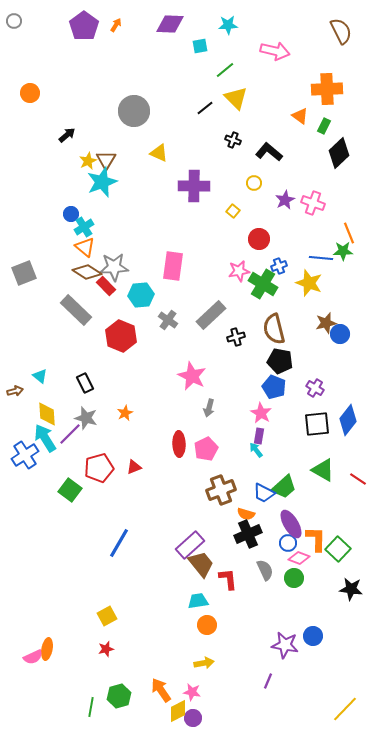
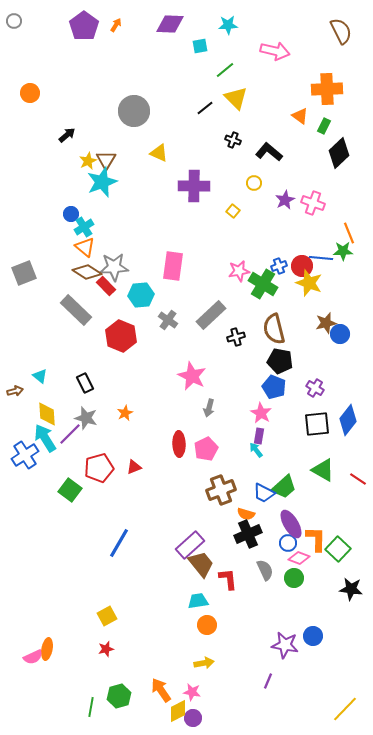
red circle at (259, 239): moved 43 px right, 27 px down
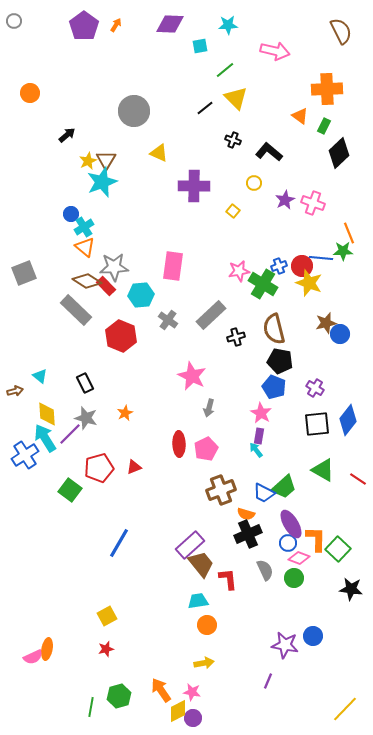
brown diamond at (87, 272): moved 9 px down
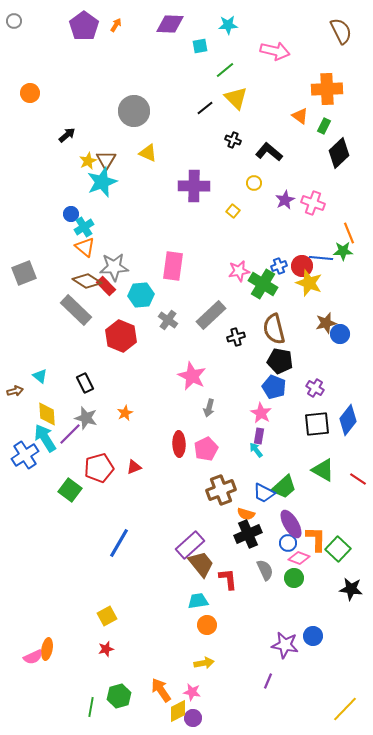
yellow triangle at (159, 153): moved 11 px left
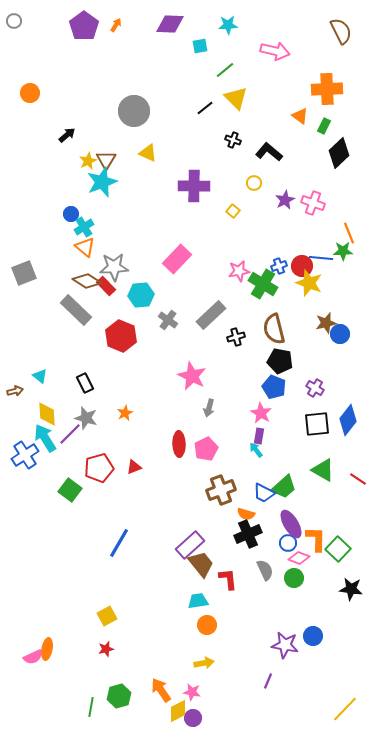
pink rectangle at (173, 266): moved 4 px right, 7 px up; rotated 36 degrees clockwise
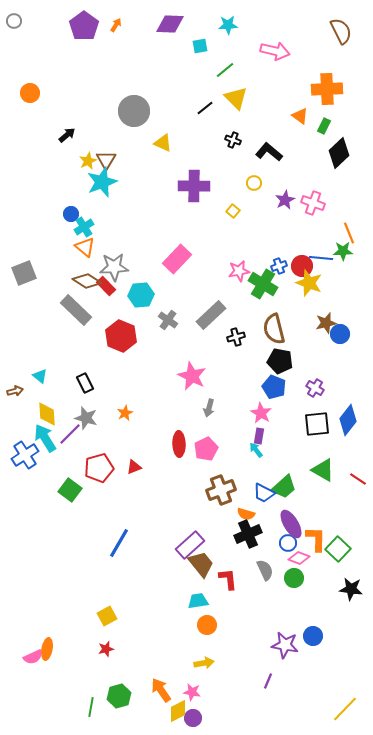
yellow triangle at (148, 153): moved 15 px right, 10 px up
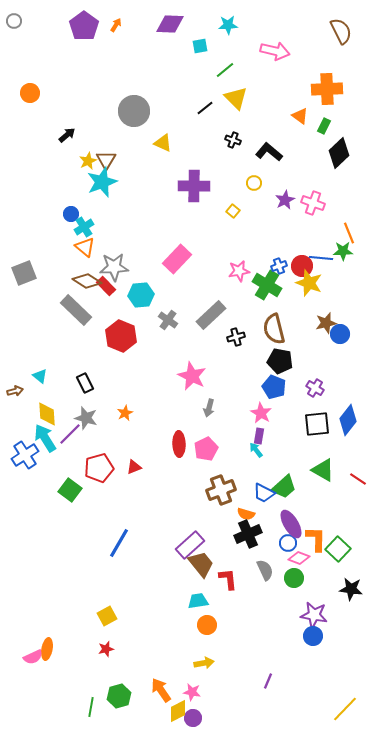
green cross at (263, 284): moved 4 px right, 1 px down
purple star at (285, 645): moved 29 px right, 30 px up
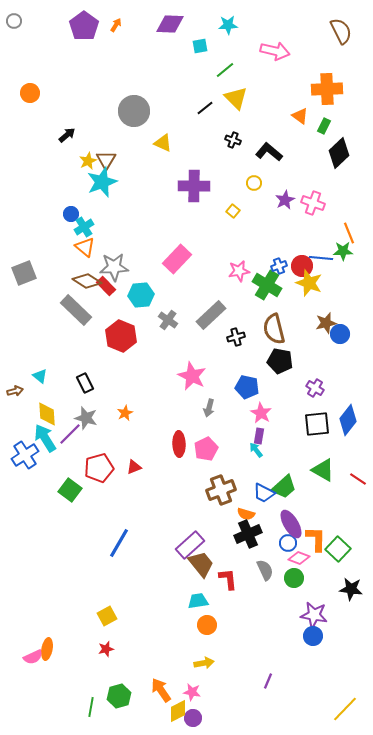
blue pentagon at (274, 387): moved 27 px left; rotated 10 degrees counterclockwise
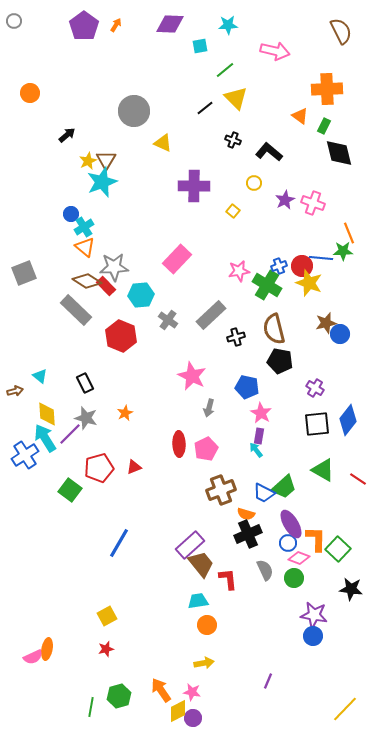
black diamond at (339, 153): rotated 60 degrees counterclockwise
